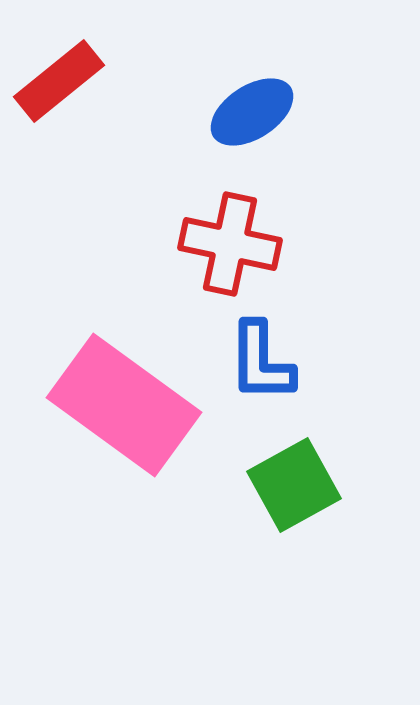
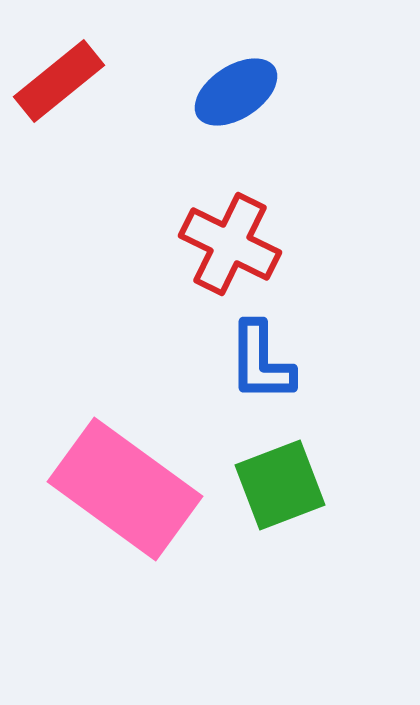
blue ellipse: moved 16 px left, 20 px up
red cross: rotated 14 degrees clockwise
pink rectangle: moved 1 px right, 84 px down
green square: moved 14 px left; rotated 8 degrees clockwise
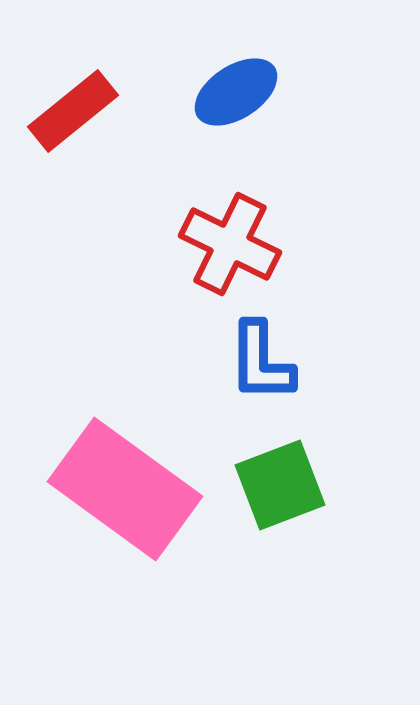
red rectangle: moved 14 px right, 30 px down
